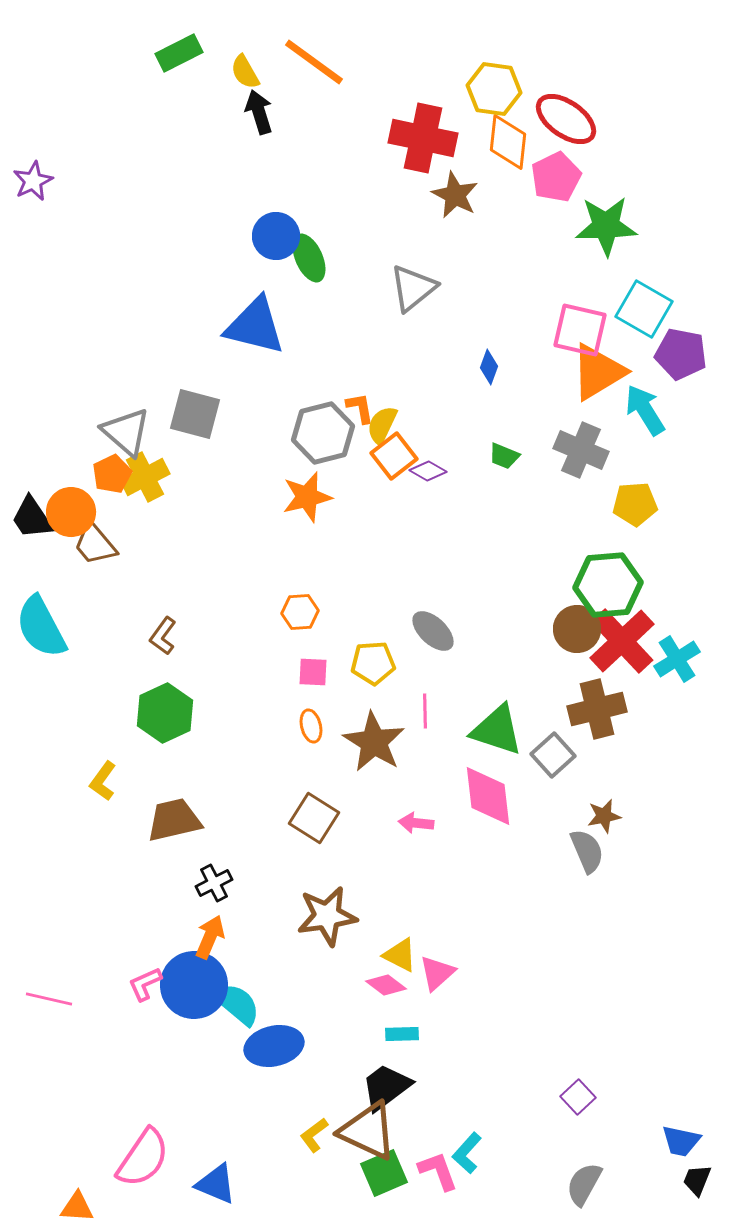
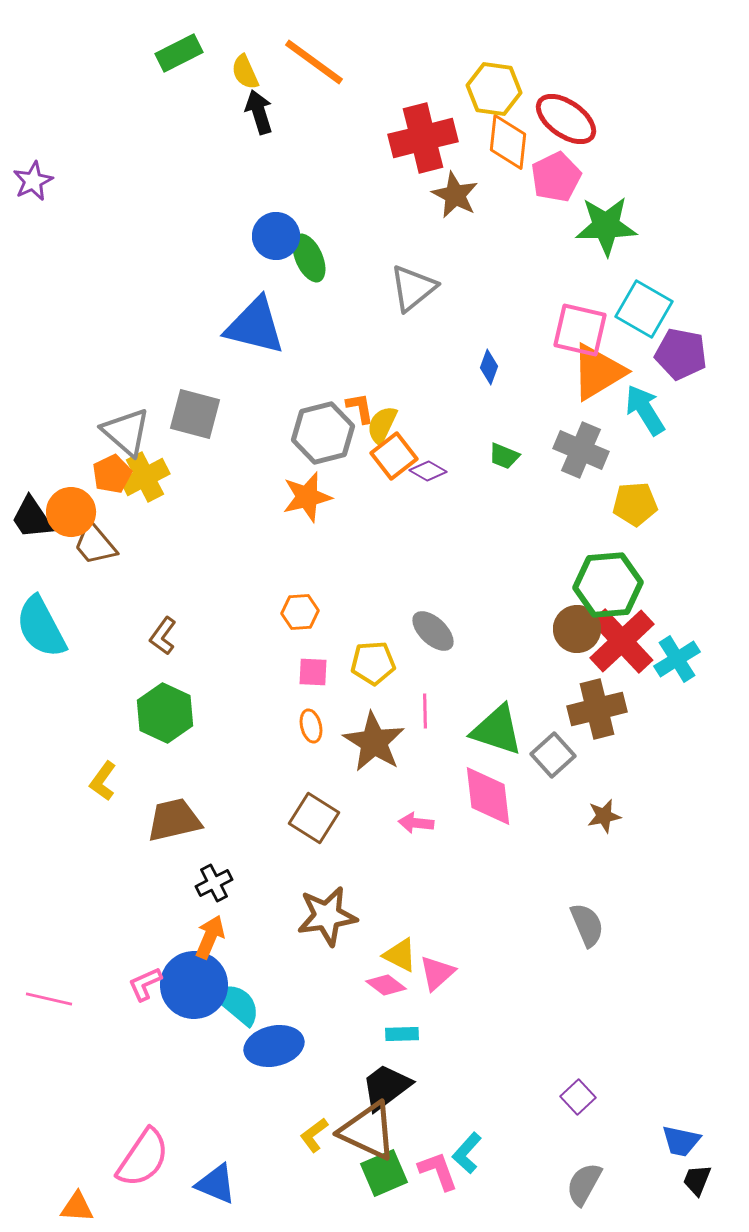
yellow semicircle at (245, 72): rotated 6 degrees clockwise
red cross at (423, 138): rotated 26 degrees counterclockwise
green hexagon at (165, 713): rotated 10 degrees counterclockwise
gray semicircle at (587, 851): moved 74 px down
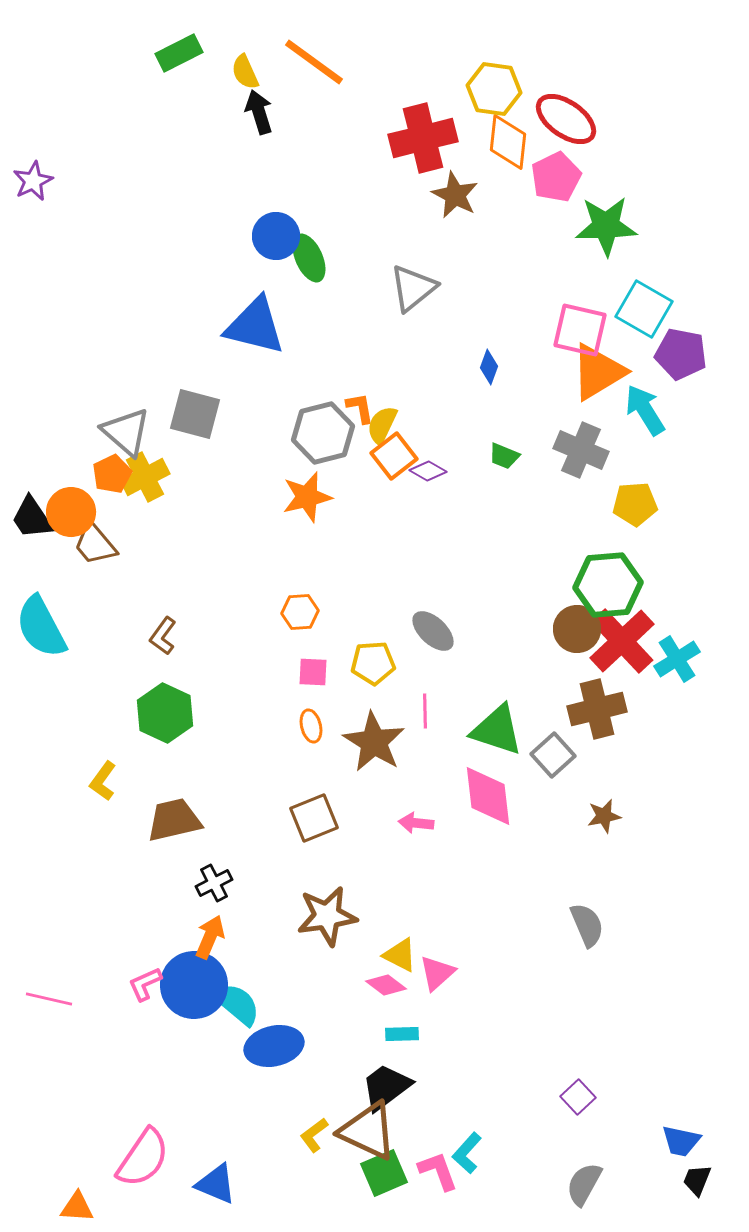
brown square at (314, 818): rotated 36 degrees clockwise
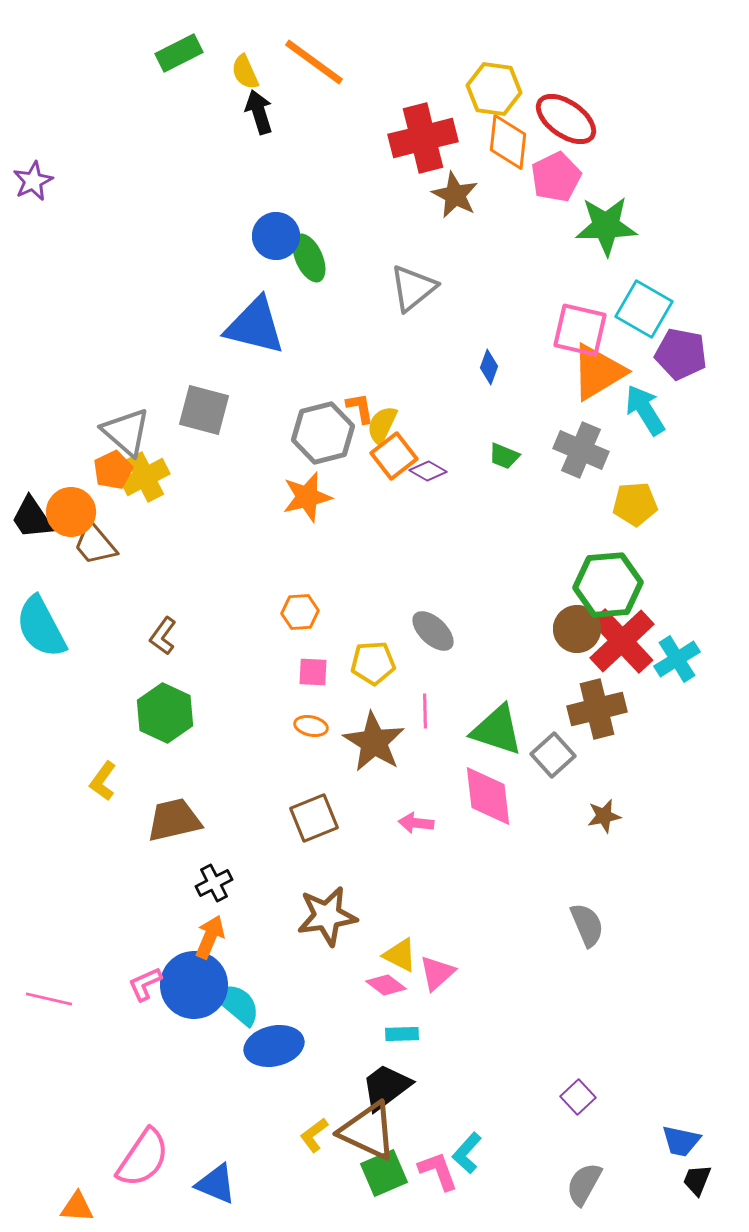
gray square at (195, 414): moved 9 px right, 4 px up
orange pentagon at (112, 474): moved 1 px right, 4 px up
orange ellipse at (311, 726): rotated 64 degrees counterclockwise
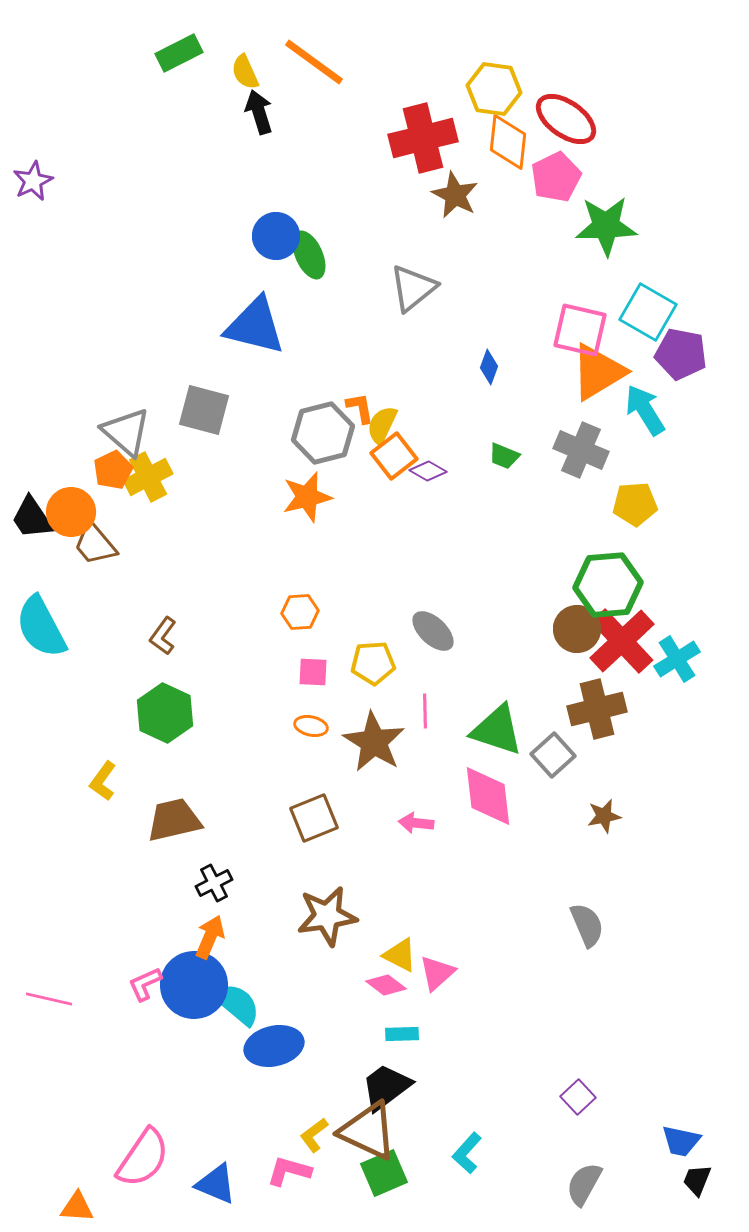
green ellipse at (309, 258): moved 3 px up
cyan square at (644, 309): moved 4 px right, 3 px down
yellow cross at (145, 477): moved 3 px right
pink L-shape at (438, 1171): moved 149 px left; rotated 54 degrees counterclockwise
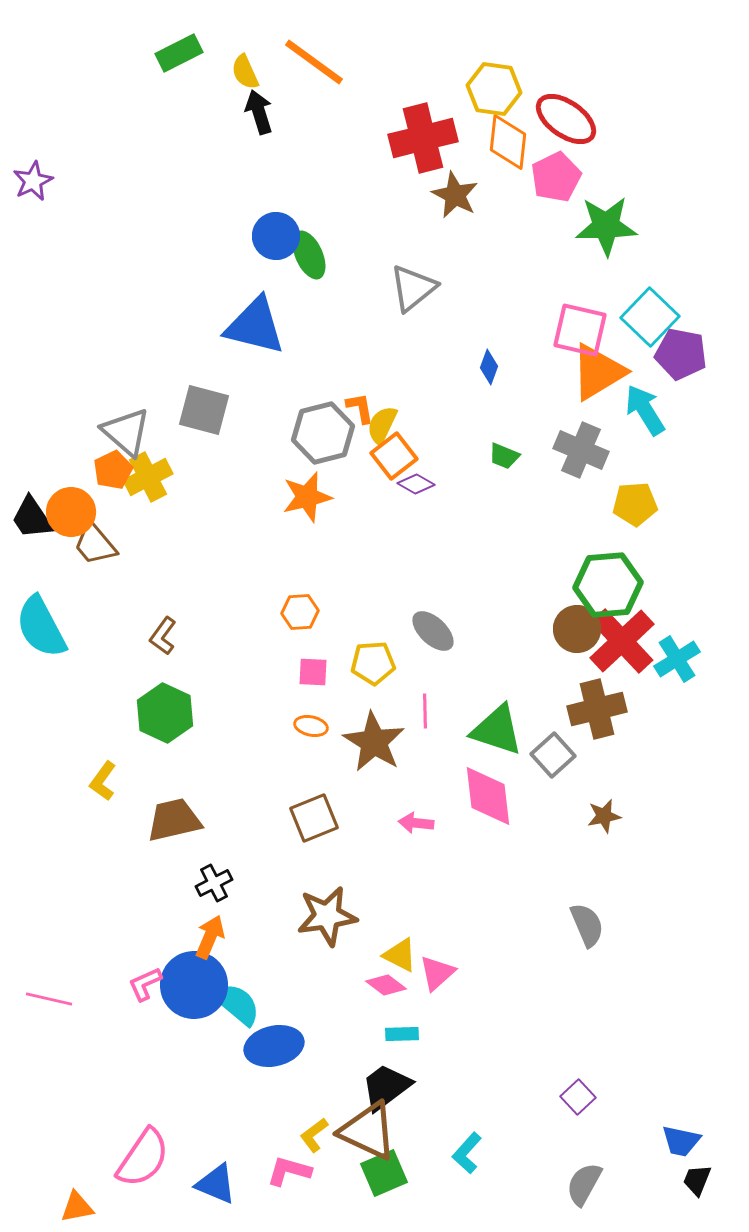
cyan square at (648, 312): moved 2 px right, 5 px down; rotated 14 degrees clockwise
purple diamond at (428, 471): moved 12 px left, 13 px down
orange triangle at (77, 1207): rotated 15 degrees counterclockwise
